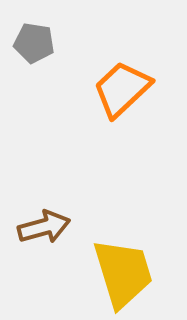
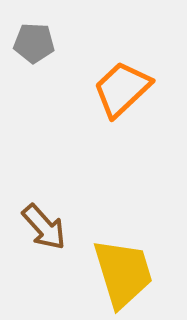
gray pentagon: rotated 6 degrees counterclockwise
brown arrow: rotated 63 degrees clockwise
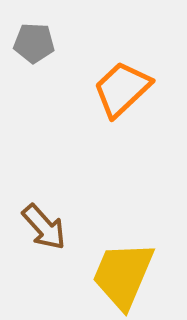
yellow trapezoid: moved 2 px down; rotated 140 degrees counterclockwise
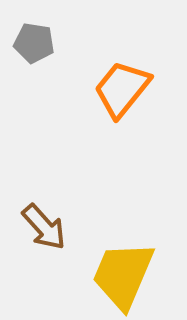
gray pentagon: rotated 6 degrees clockwise
orange trapezoid: rotated 8 degrees counterclockwise
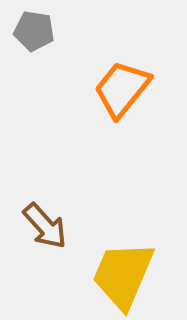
gray pentagon: moved 12 px up
brown arrow: moved 1 px right, 1 px up
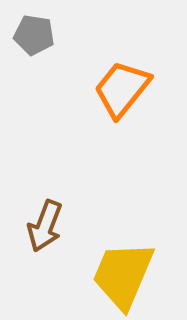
gray pentagon: moved 4 px down
brown arrow: rotated 63 degrees clockwise
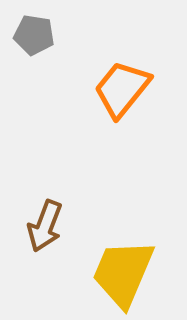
yellow trapezoid: moved 2 px up
